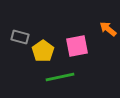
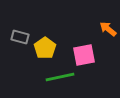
pink square: moved 7 px right, 9 px down
yellow pentagon: moved 2 px right, 3 px up
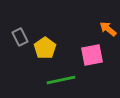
gray rectangle: rotated 48 degrees clockwise
pink square: moved 8 px right
green line: moved 1 px right, 3 px down
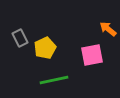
gray rectangle: moved 1 px down
yellow pentagon: rotated 10 degrees clockwise
green line: moved 7 px left
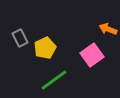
orange arrow: rotated 18 degrees counterclockwise
pink square: rotated 25 degrees counterclockwise
green line: rotated 24 degrees counterclockwise
